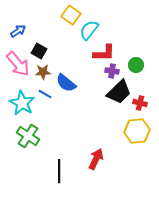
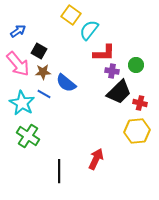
blue line: moved 1 px left
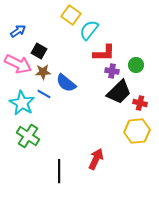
pink arrow: rotated 24 degrees counterclockwise
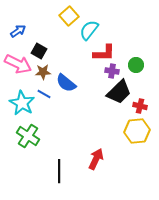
yellow square: moved 2 px left, 1 px down; rotated 12 degrees clockwise
red cross: moved 3 px down
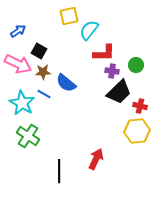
yellow square: rotated 30 degrees clockwise
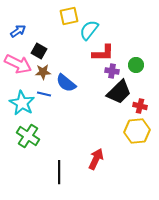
red L-shape: moved 1 px left
blue line: rotated 16 degrees counterclockwise
black line: moved 1 px down
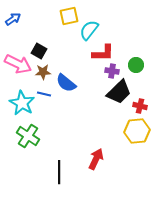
blue arrow: moved 5 px left, 12 px up
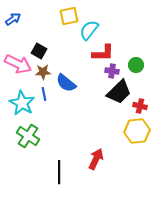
blue line: rotated 64 degrees clockwise
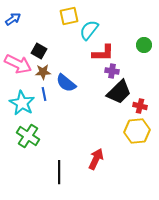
green circle: moved 8 px right, 20 px up
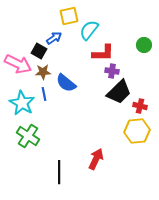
blue arrow: moved 41 px right, 19 px down
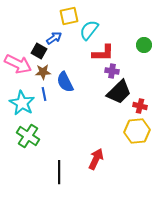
blue semicircle: moved 1 px left, 1 px up; rotated 25 degrees clockwise
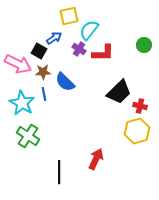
purple cross: moved 33 px left, 22 px up; rotated 24 degrees clockwise
blue semicircle: rotated 20 degrees counterclockwise
yellow hexagon: rotated 10 degrees counterclockwise
